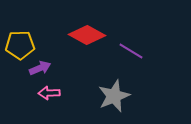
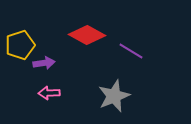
yellow pentagon: rotated 16 degrees counterclockwise
purple arrow: moved 4 px right, 5 px up; rotated 15 degrees clockwise
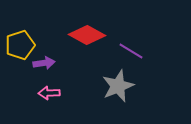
gray star: moved 4 px right, 10 px up
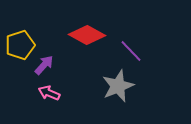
purple line: rotated 15 degrees clockwise
purple arrow: moved 2 px down; rotated 40 degrees counterclockwise
pink arrow: rotated 25 degrees clockwise
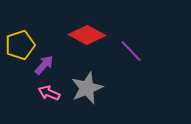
gray star: moved 31 px left, 2 px down
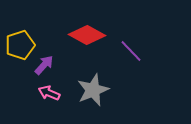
gray star: moved 6 px right, 2 px down
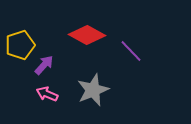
pink arrow: moved 2 px left, 1 px down
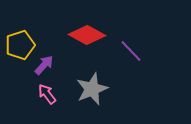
gray star: moved 1 px left, 1 px up
pink arrow: rotated 30 degrees clockwise
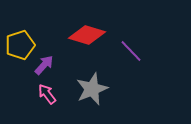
red diamond: rotated 12 degrees counterclockwise
